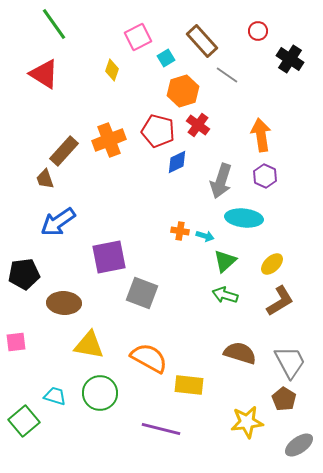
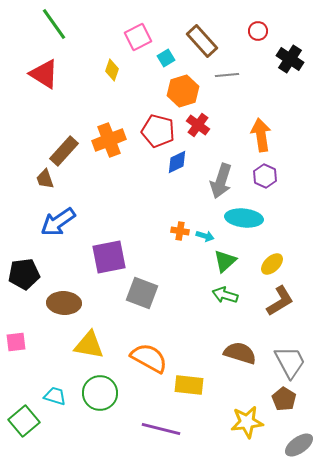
gray line at (227, 75): rotated 40 degrees counterclockwise
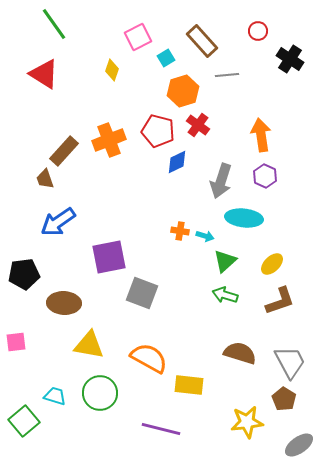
brown L-shape at (280, 301): rotated 12 degrees clockwise
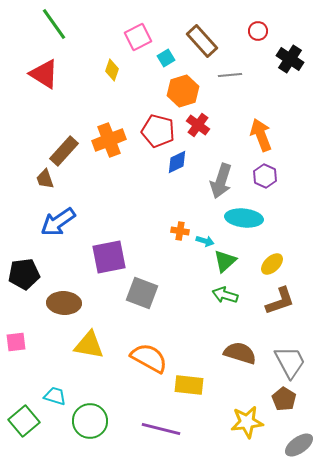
gray line at (227, 75): moved 3 px right
orange arrow at (261, 135): rotated 12 degrees counterclockwise
cyan arrow at (205, 236): moved 5 px down
green circle at (100, 393): moved 10 px left, 28 px down
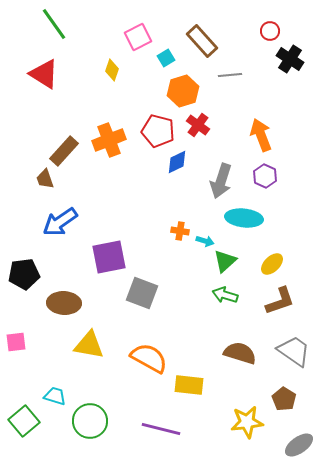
red circle at (258, 31): moved 12 px right
blue arrow at (58, 222): moved 2 px right
gray trapezoid at (290, 362): moved 4 px right, 11 px up; rotated 27 degrees counterclockwise
